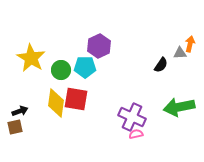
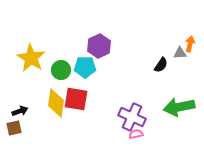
brown square: moved 1 px left, 1 px down
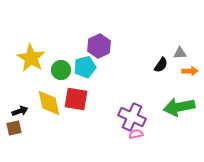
orange arrow: moved 27 px down; rotated 77 degrees clockwise
cyan pentagon: rotated 15 degrees counterclockwise
yellow diamond: moved 7 px left; rotated 20 degrees counterclockwise
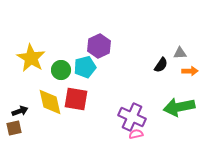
yellow diamond: moved 1 px right, 1 px up
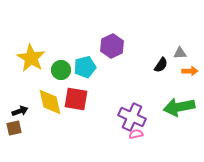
purple hexagon: moved 13 px right
